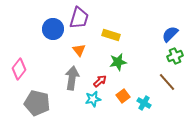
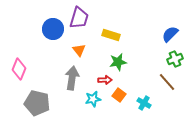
green cross: moved 3 px down
pink diamond: rotated 15 degrees counterclockwise
red arrow: moved 5 px right, 1 px up; rotated 40 degrees clockwise
orange square: moved 4 px left, 1 px up; rotated 16 degrees counterclockwise
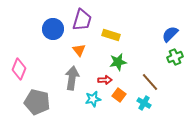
purple trapezoid: moved 3 px right, 2 px down
green cross: moved 2 px up
brown line: moved 17 px left
gray pentagon: moved 1 px up
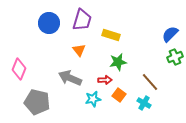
blue circle: moved 4 px left, 6 px up
gray arrow: moved 2 px left; rotated 75 degrees counterclockwise
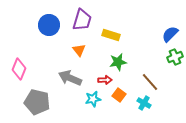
blue circle: moved 2 px down
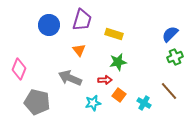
yellow rectangle: moved 3 px right, 1 px up
brown line: moved 19 px right, 9 px down
cyan star: moved 4 px down
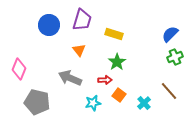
green star: moved 1 px left; rotated 24 degrees counterclockwise
cyan cross: rotated 16 degrees clockwise
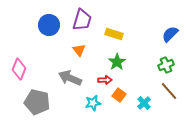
green cross: moved 9 px left, 8 px down
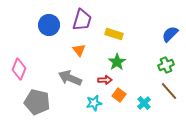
cyan star: moved 1 px right
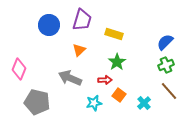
blue semicircle: moved 5 px left, 8 px down
orange triangle: rotated 24 degrees clockwise
